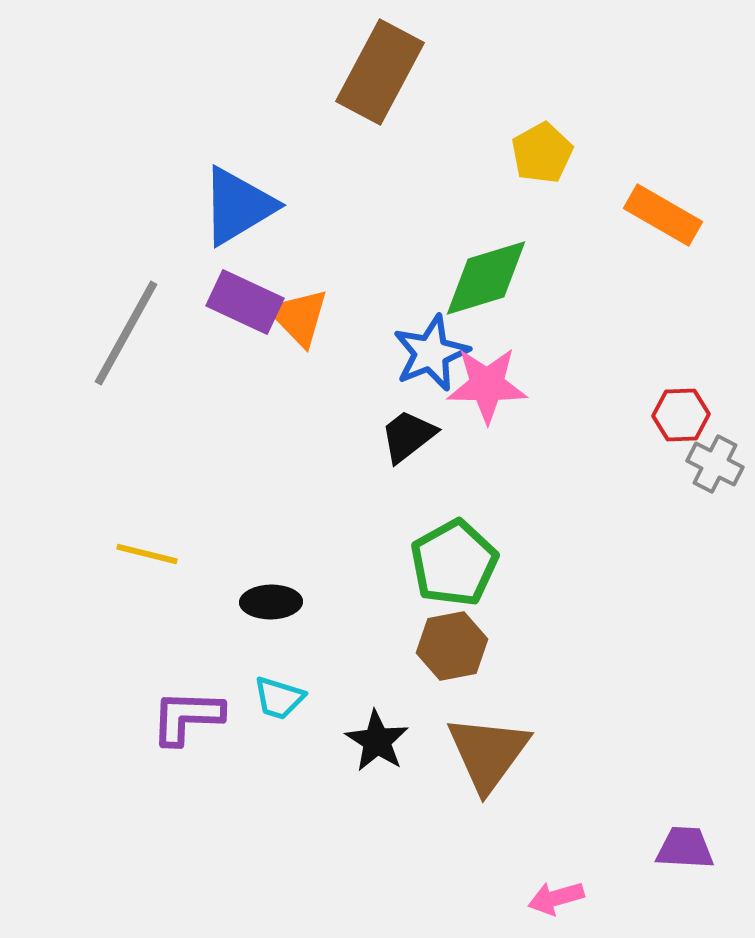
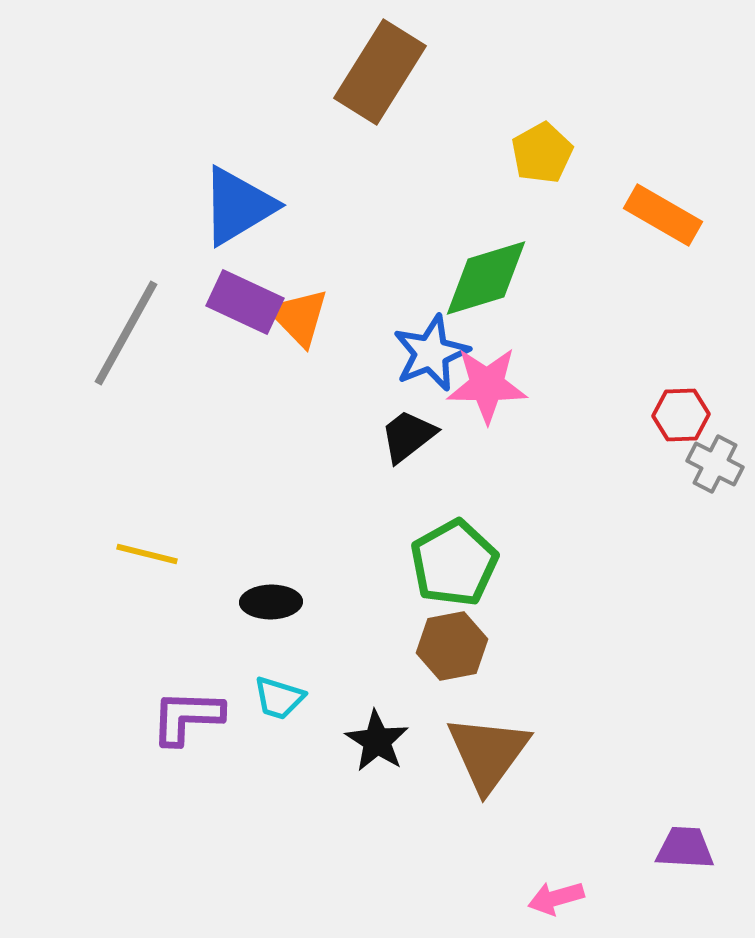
brown rectangle: rotated 4 degrees clockwise
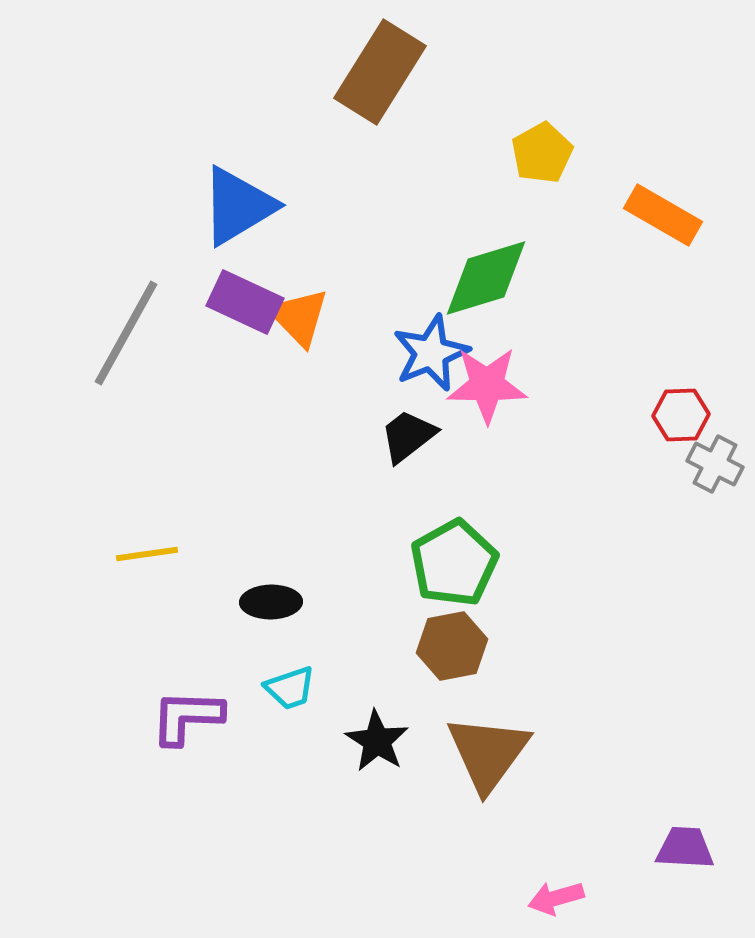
yellow line: rotated 22 degrees counterclockwise
cyan trapezoid: moved 11 px right, 10 px up; rotated 36 degrees counterclockwise
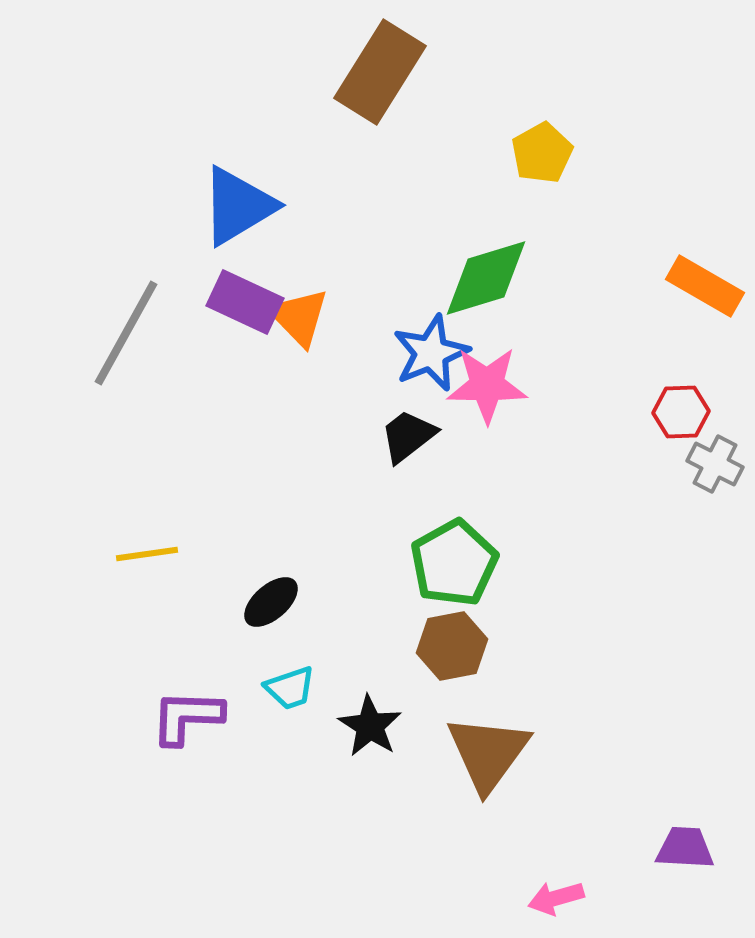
orange rectangle: moved 42 px right, 71 px down
red hexagon: moved 3 px up
black ellipse: rotated 40 degrees counterclockwise
black star: moved 7 px left, 15 px up
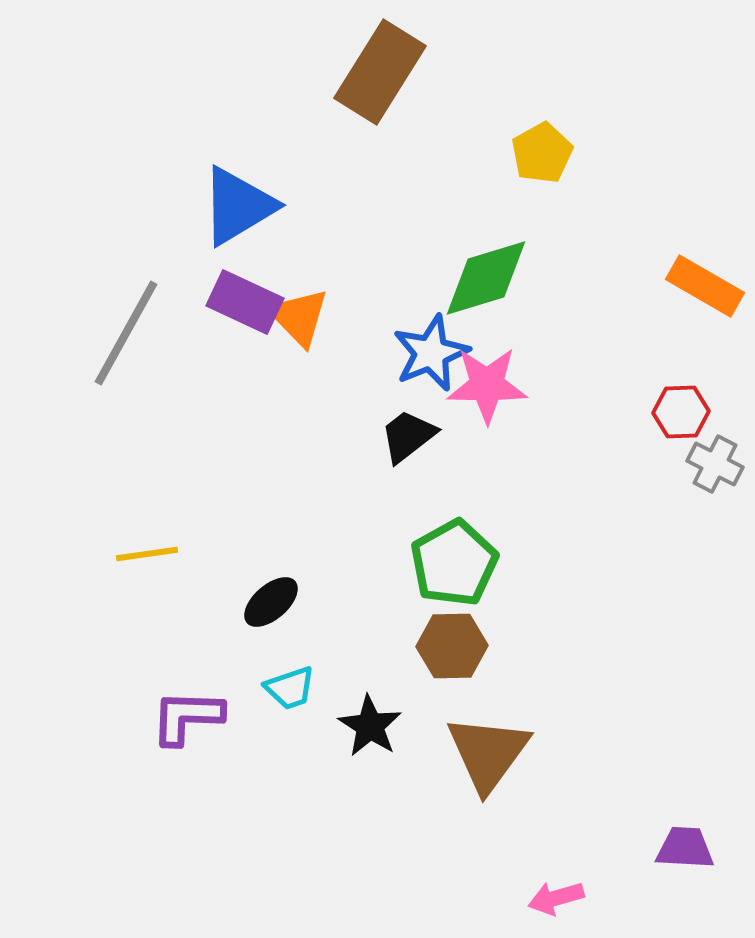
brown hexagon: rotated 10 degrees clockwise
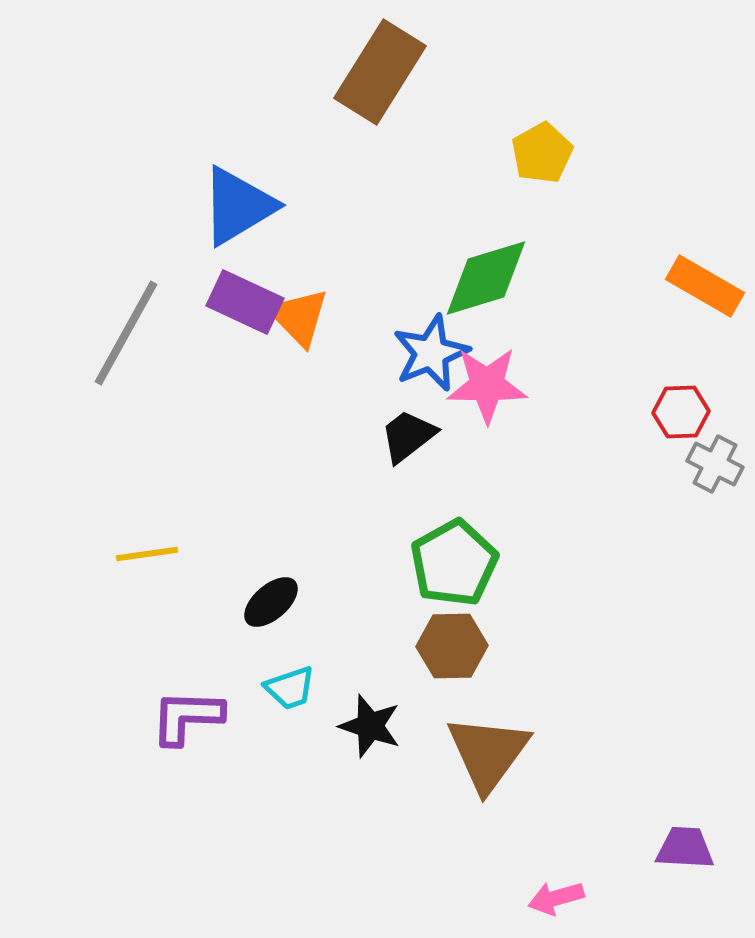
black star: rotated 14 degrees counterclockwise
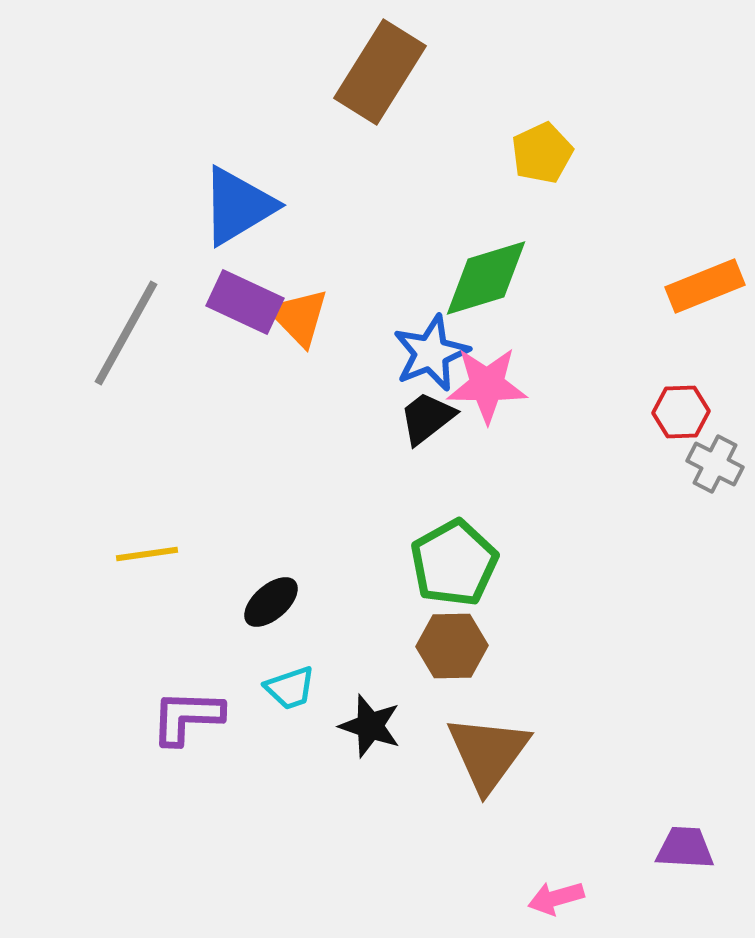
yellow pentagon: rotated 4 degrees clockwise
orange rectangle: rotated 52 degrees counterclockwise
black trapezoid: moved 19 px right, 18 px up
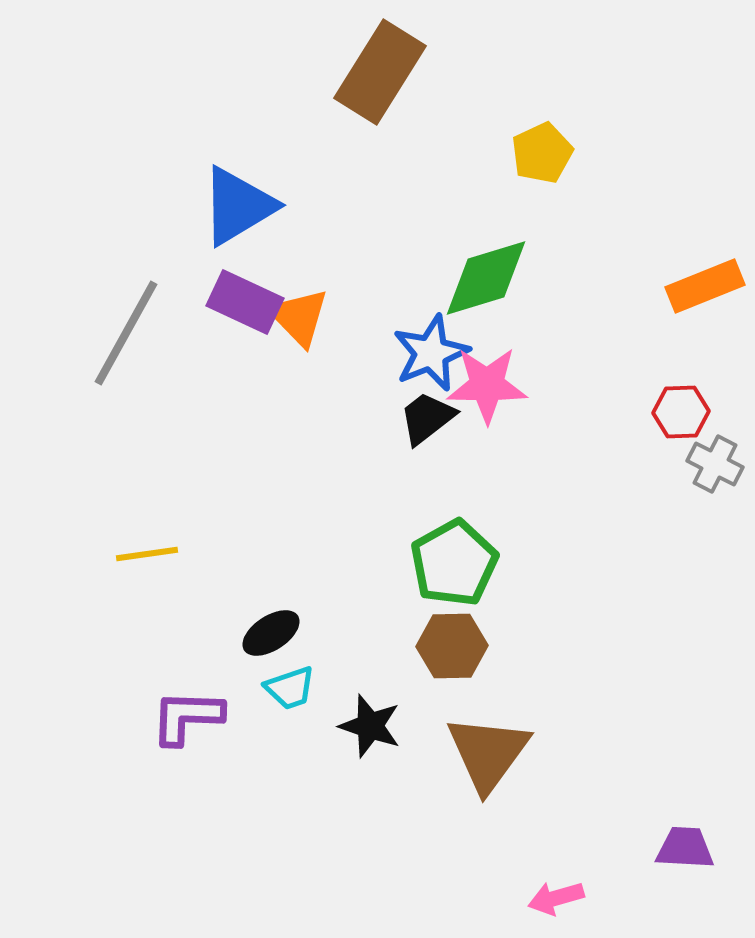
black ellipse: moved 31 px down; rotated 8 degrees clockwise
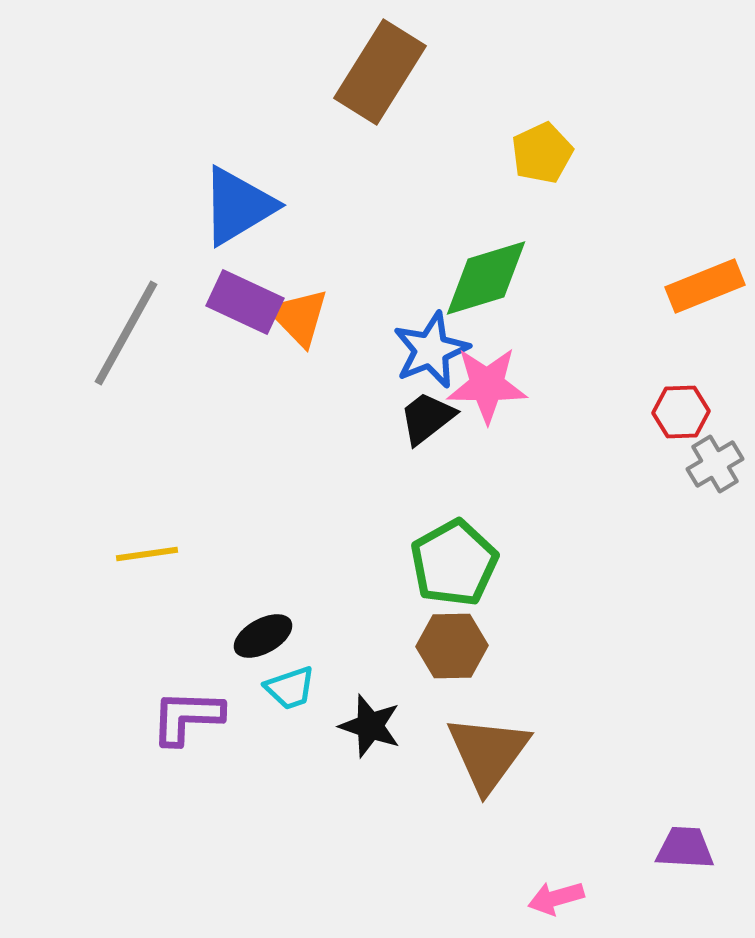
blue star: moved 3 px up
gray cross: rotated 32 degrees clockwise
black ellipse: moved 8 px left, 3 px down; rotated 4 degrees clockwise
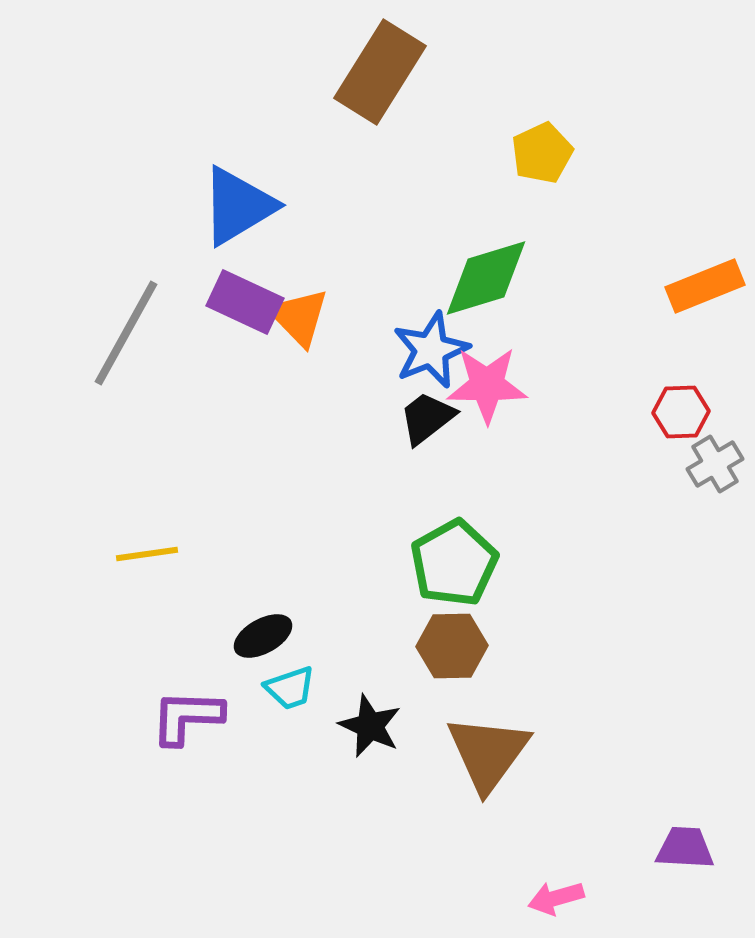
black star: rotated 6 degrees clockwise
